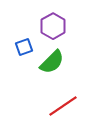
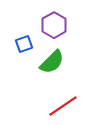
purple hexagon: moved 1 px right, 1 px up
blue square: moved 3 px up
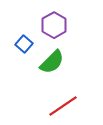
blue square: rotated 30 degrees counterclockwise
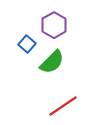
blue square: moved 3 px right
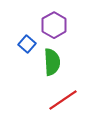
green semicircle: rotated 48 degrees counterclockwise
red line: moved 6 px up
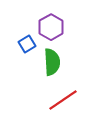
purple hexagon: moved 3 px left, 2 px down
blue square: rotated 18 degrees clockwise
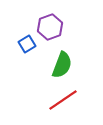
purple hexagon: moved 1 px left; rotated 10 degrees clockwise
green semicircle: moved 10 px right, 3 px down; rotated 24 degrees clockwise
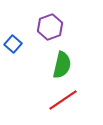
blue square: moved 14 px left; rotated 18 degrees counterclockwise
green semicircle: rotated 8 degrees counterclockwise
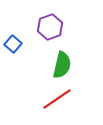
red line: moved 6 px left, 1 px up
